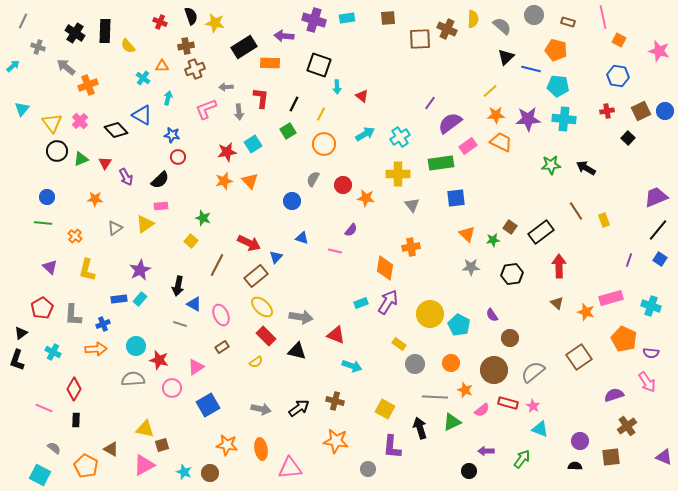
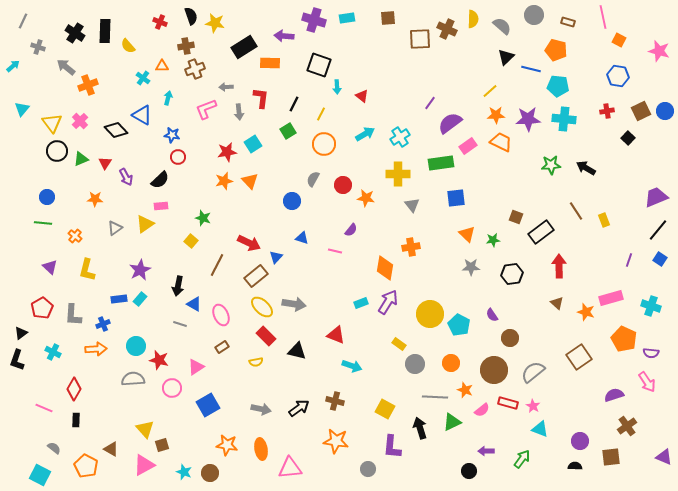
brown square at (510, 227): moved 6 px right, 10 px up; rotated 16 degrees counterclockwise
gray arrow at (301, 317): moved 7 px left, 13 px up
yellow semicircle at (256, 362): rotated 24 degrees clockwise
yellow triangle at (145, 429): rotated 36 degrees clockwise
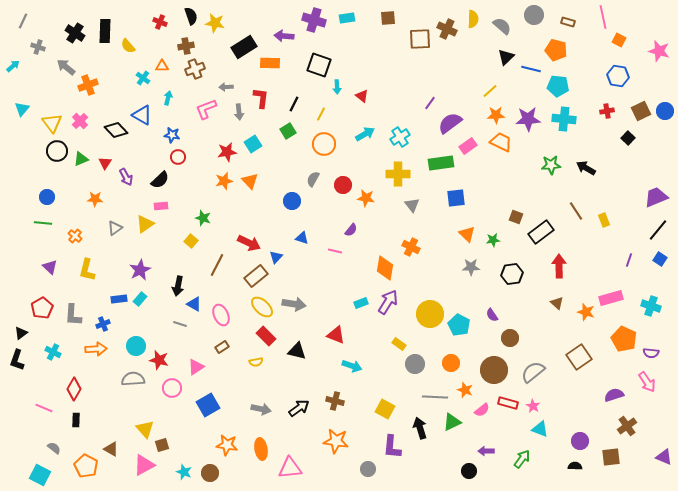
orange cross at (411, 247): rotated 36 degrees clockwise
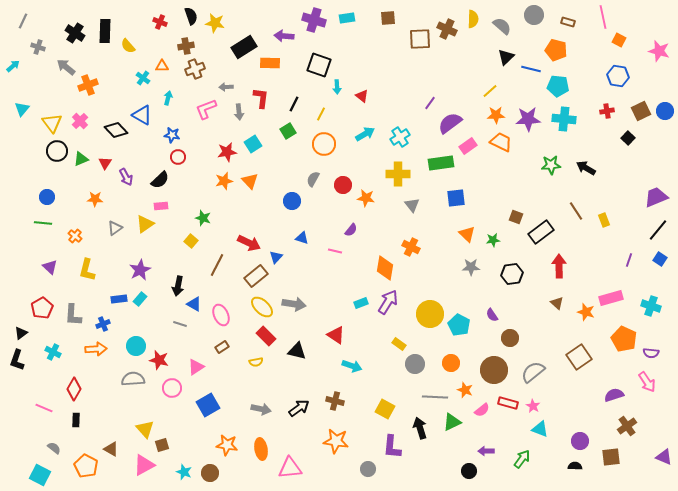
red triangle at (336, 335): rotated 12 degrees clockwise
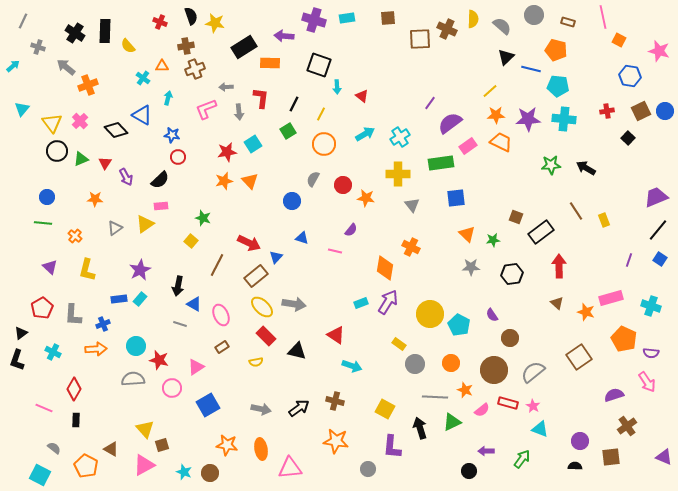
blue hexagon at (618, 76): moved 12 px right
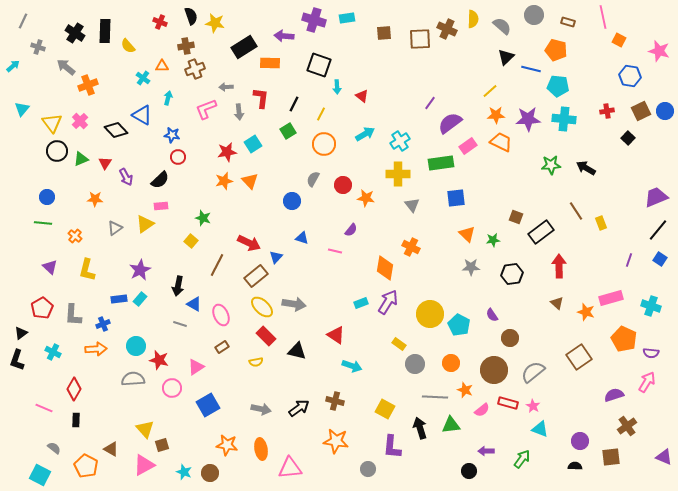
brown square at (388, 18): moved 4 px left, 15 px down
cyan cross at (400, 137): moved 4 px down
yellow rectangle at (604, 220): moved 3 px left, 3 px down
pink arrow at (647, 382): rotated 115 degrees counterclockwise
green triangle at (452, 422): moved 1 px left, 3 px down; rotated 18 degrees clockwise
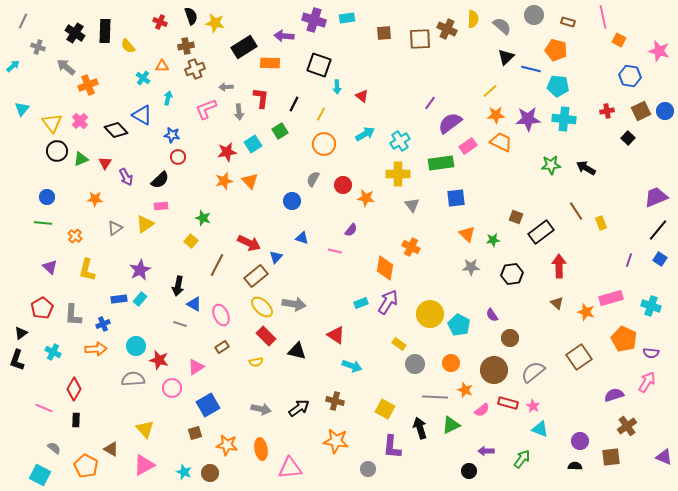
green square at (288, 131): moved 8 px left
green triangle at (451, 425): rotated 18 degrees counterclockwise
brown square at (162, 445): moved 33 px right, 12 px up
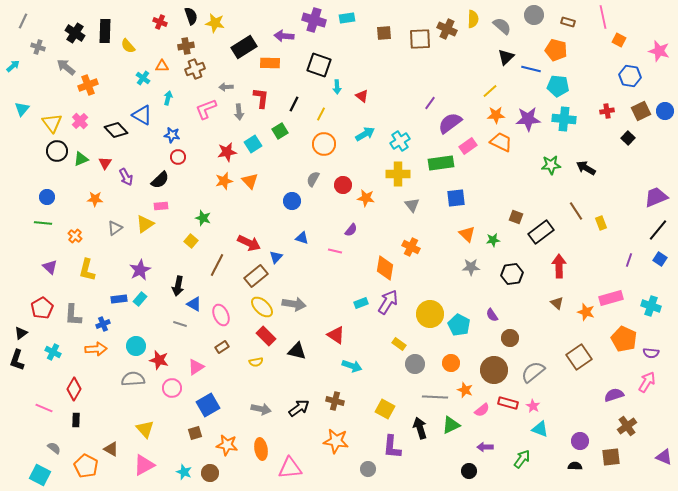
purple arrow at (486, 451): moved 1 px left, 4 px up
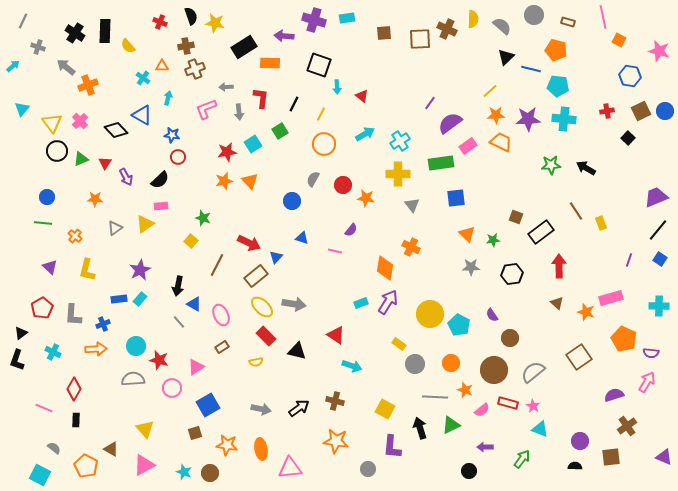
cyan cross at (651, 306): moved 8 px right; rotated 18 degrees counterclockwise
gray line at (180, 324): moved 1 px left, 2 px up; rotated 32 degrees clockwise
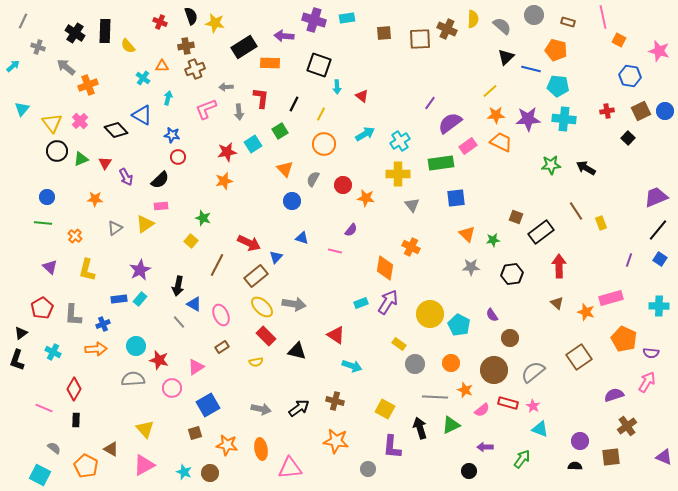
orange triangle at (250, 181): moved 35 px right, 12 px up
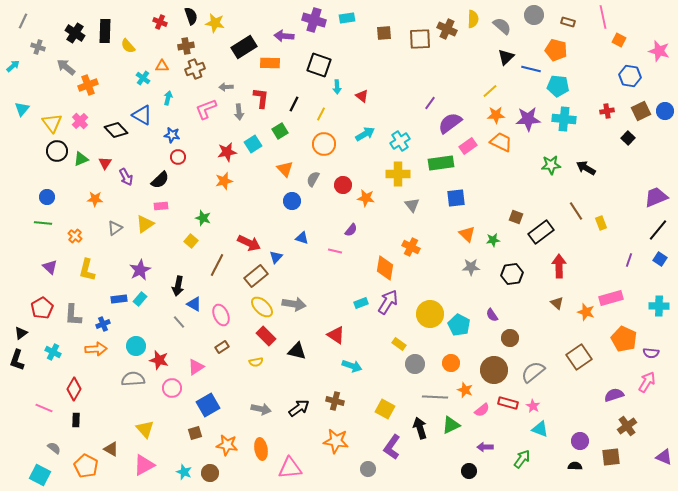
purple L-shape at (392, 447): rotated 30 degrees clockwise
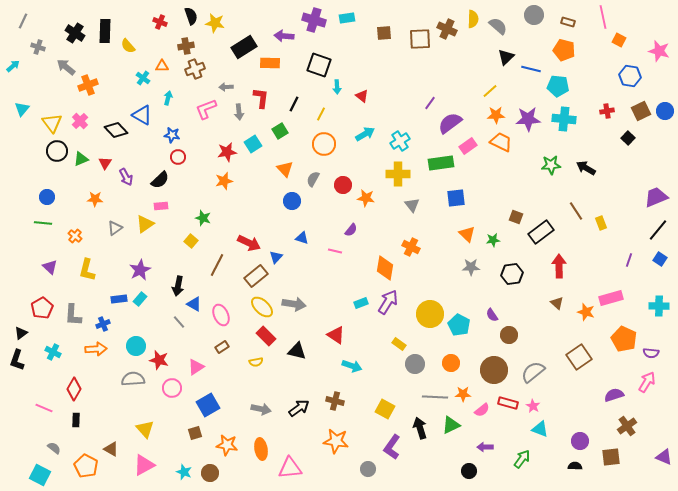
gray semicircle at (502, 26): moved 4 px left
orange pentagon at (556, 50): moved 8 px right
brown circle at (510, 338): moved 1 px left, 3 px up
orange star at (465, 390): moved 2 px left, 4 px down; rotated 21 degrees counterclockwise
